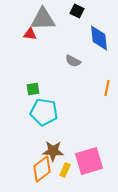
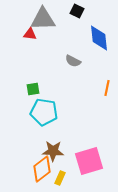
yellow rectangle: moved 5 px left, 8 px down
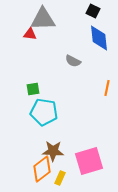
black square: moved 16 px right
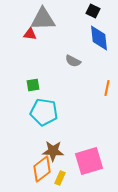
green square: moved 4 px up
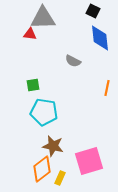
gray triangle: moved 1 px up
blue diamond: moved 1 px right
brown star: moved 5 px up; rotated 10 degrees clockwise
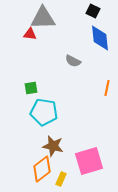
green square: moved 2 px left, 3 px down
yellow rectangle: moved 1 px right, 1 px down
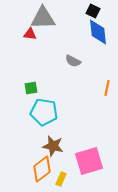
blue diamond: moved 2 px left, 6 px up
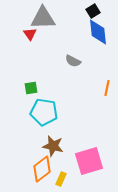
black square: rotated 32 degrees clockwise
red triangle: rotated 48 degrees clockwise
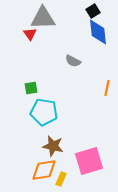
orange diamond: moved 2 px right, 1 px down; rotated 28 degrees clockwise
